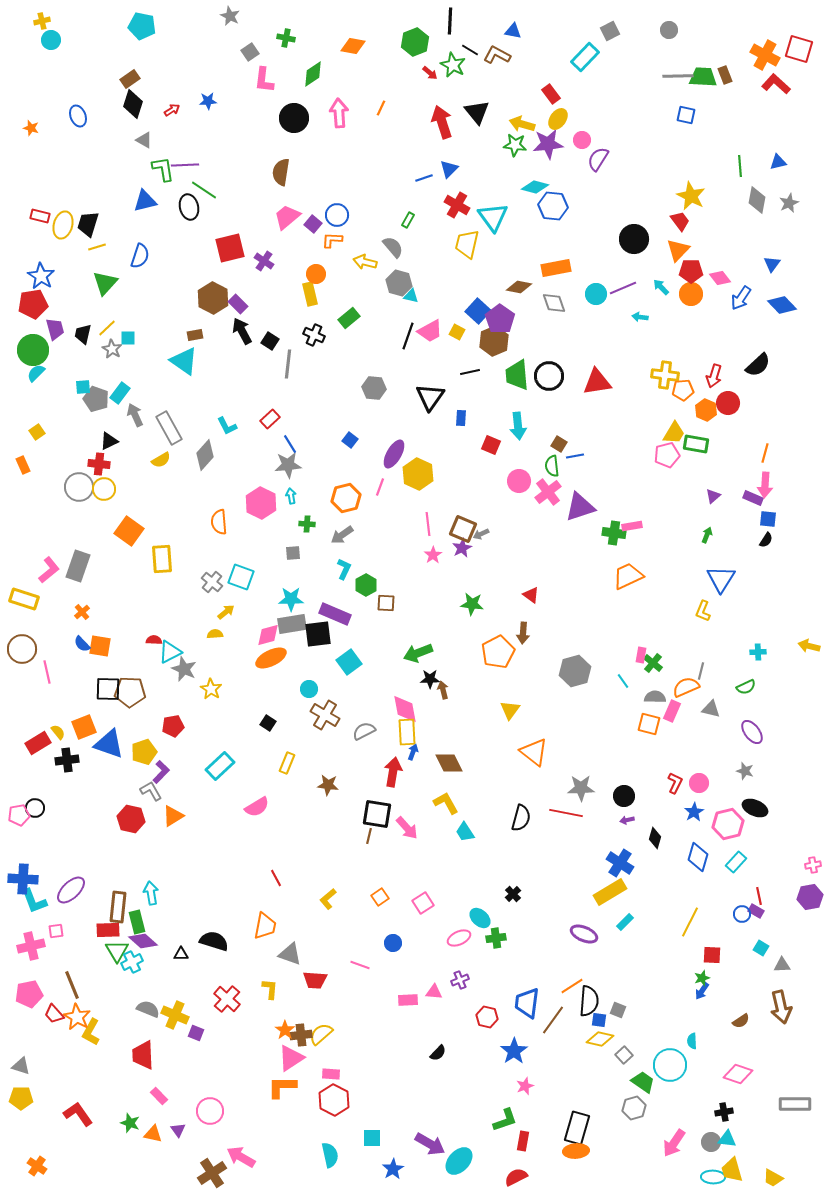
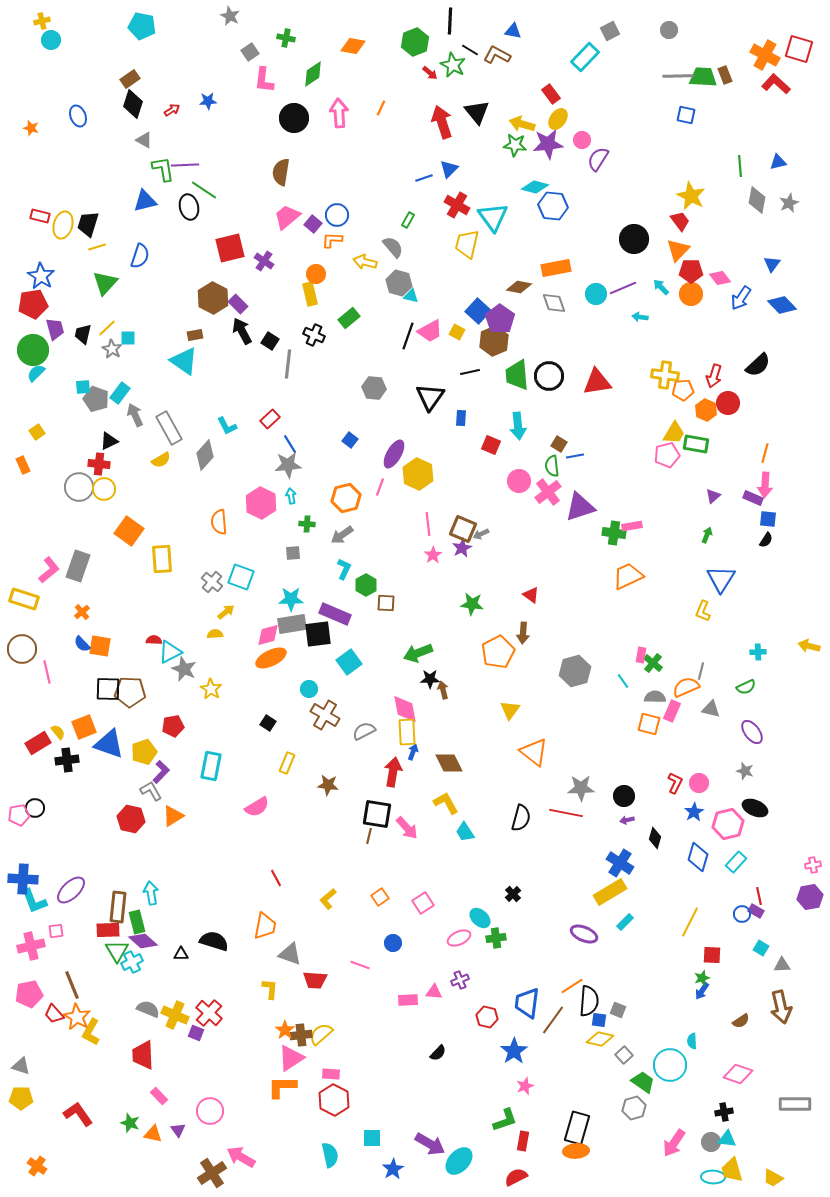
cyan rectangle at (220, 766): moved 9 px left; rotated 36 degrees counterclockwise
red cross at (227, 999): moved 18 px left, 14 px down
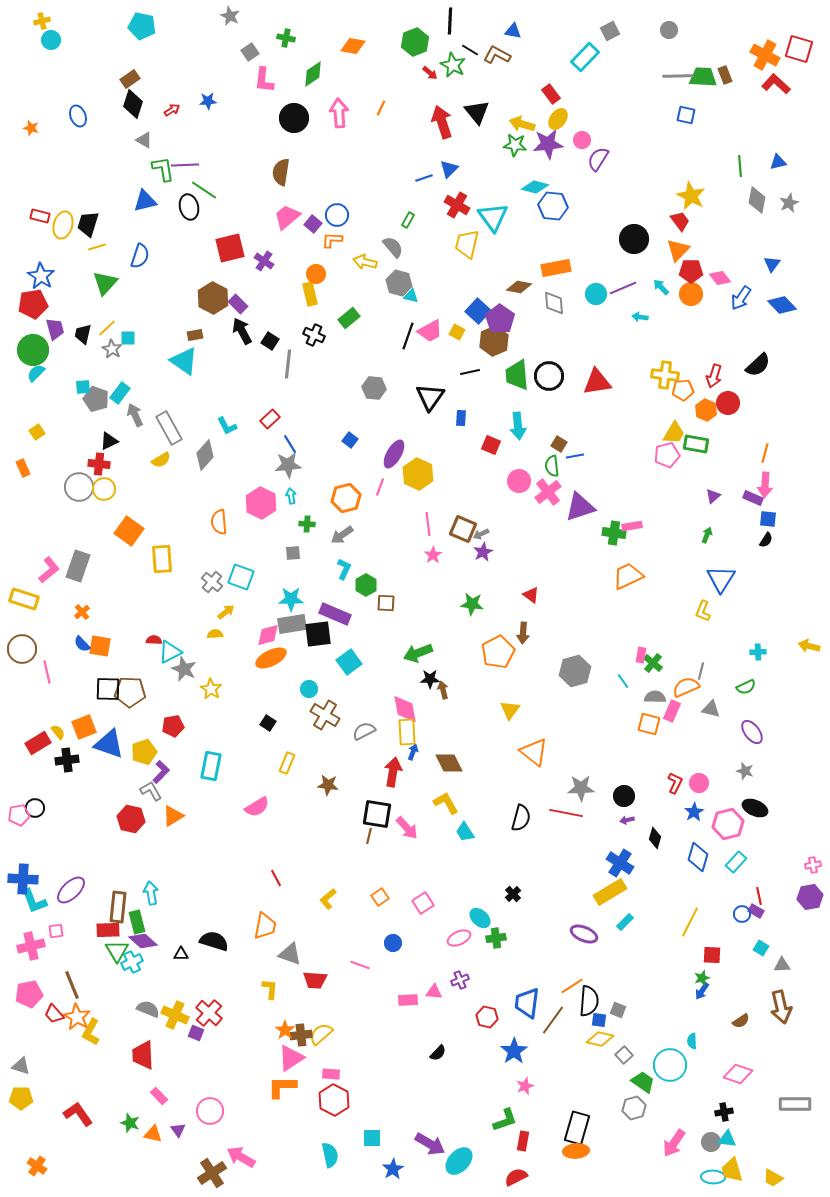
gray diamond at (554, 303): rotated 15 degrees clockwise
orange rectangle at (23, 465): moved 3 px down
purple star at (462, 548): moved 21 px right, 4 px down
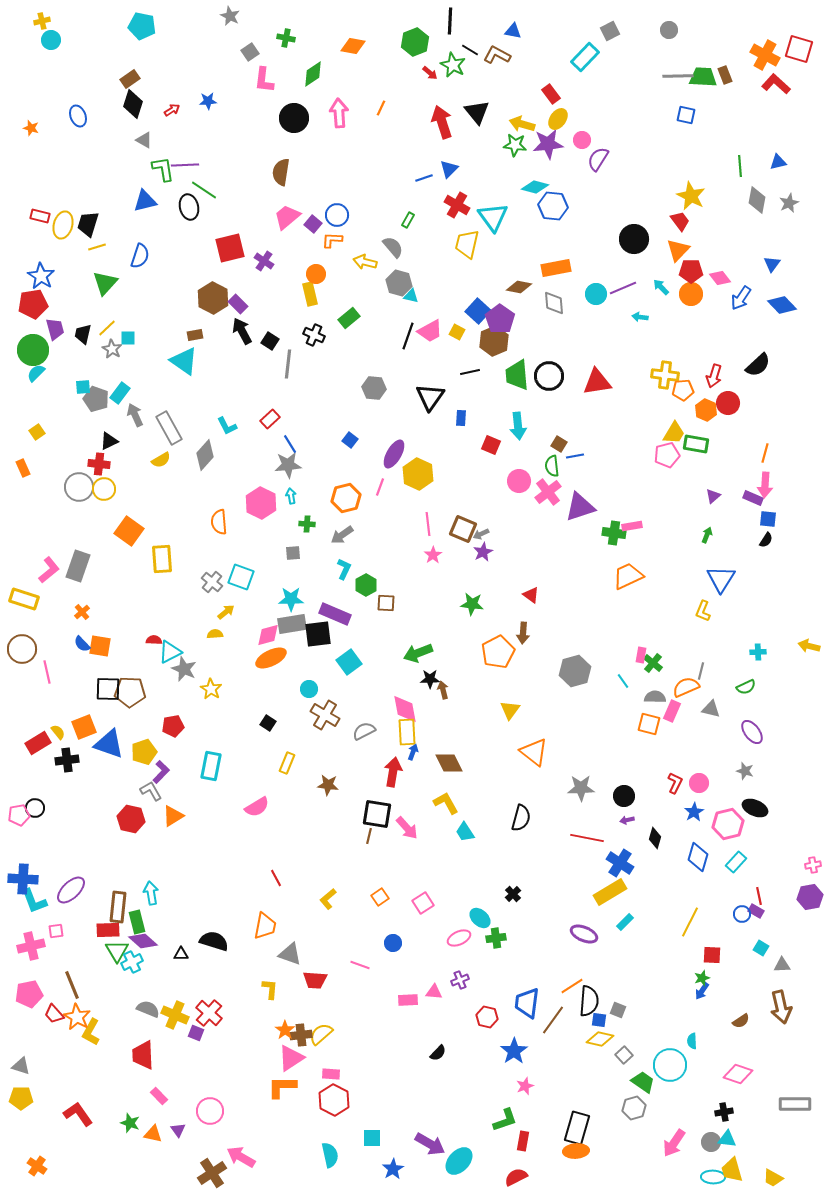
red line at (566, 813): moved 21 px right, 25 px down
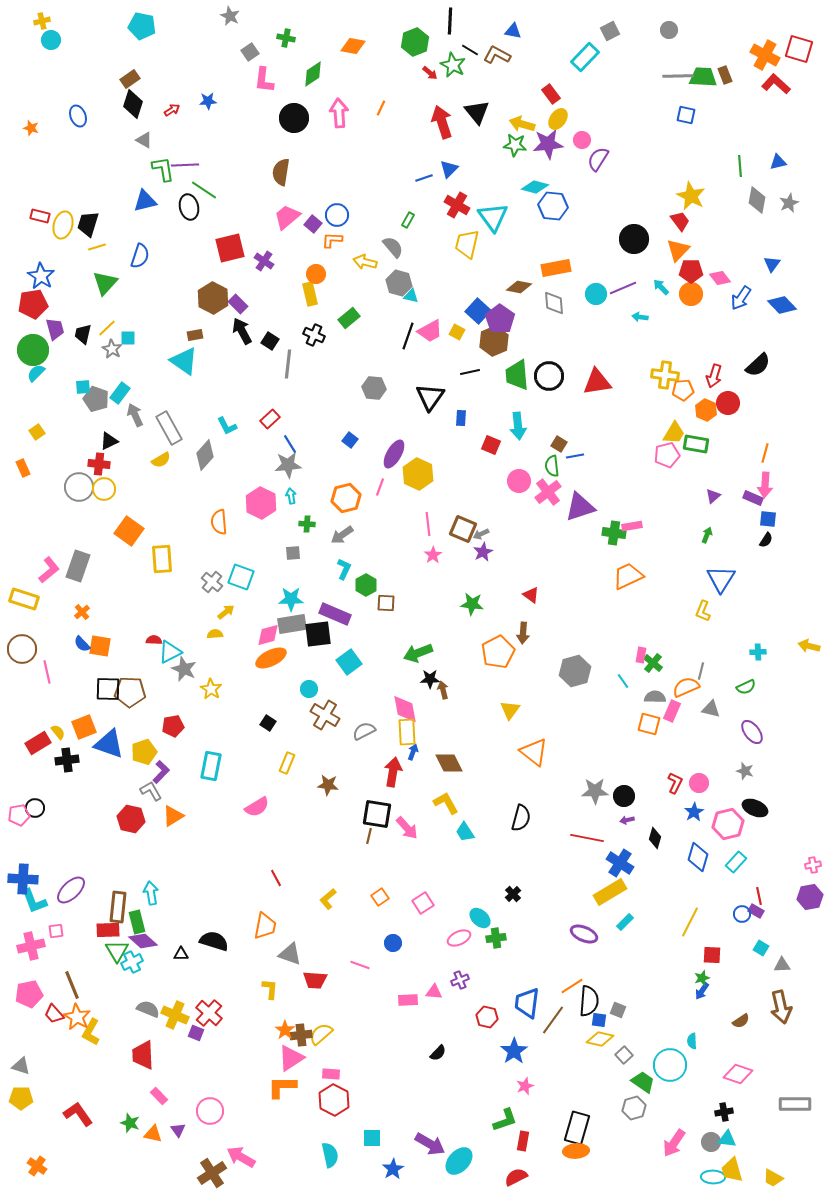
gray star at (581, 788): moved 14 px right, 3 px down
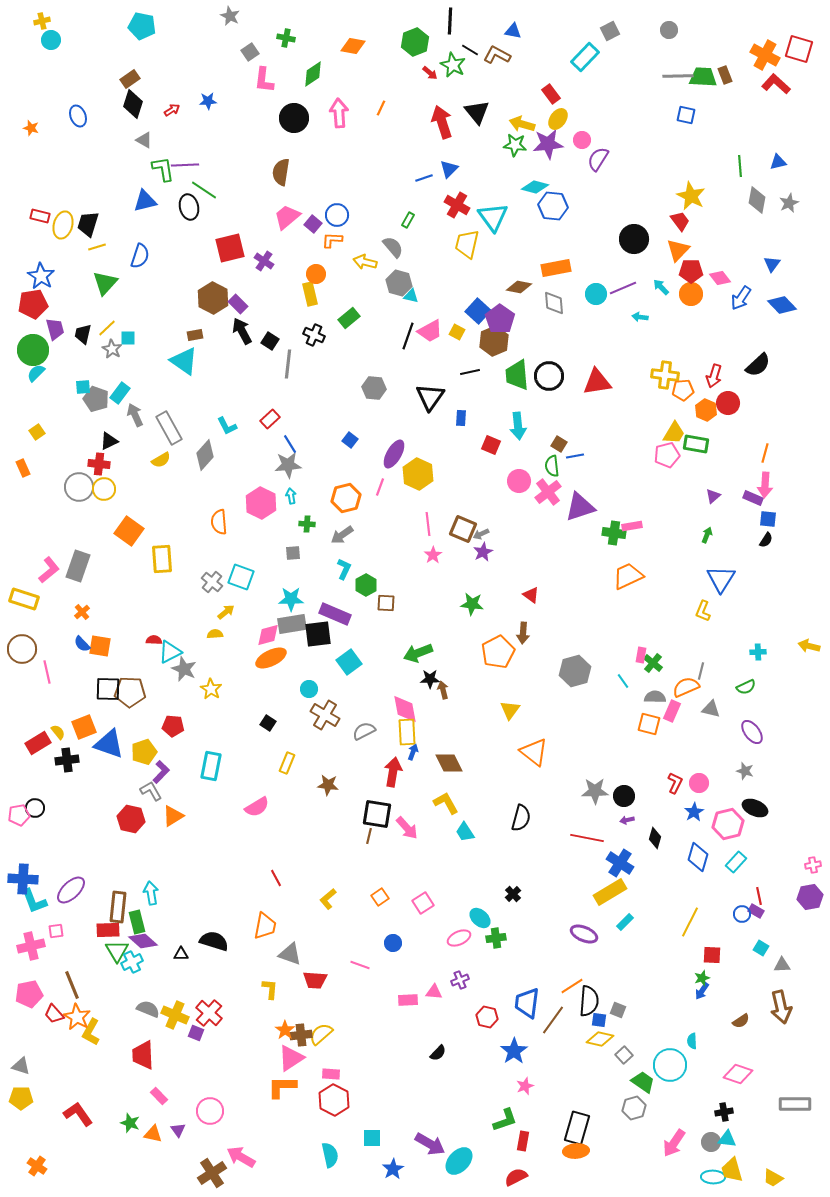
red pentagon at (173, 726): rotated 15 degrees clockwise
